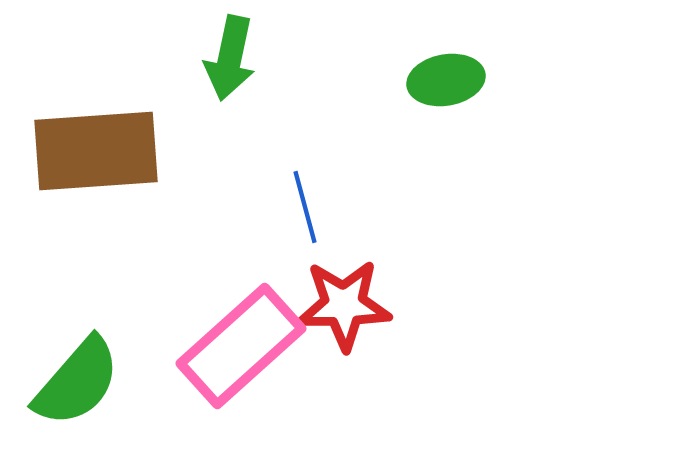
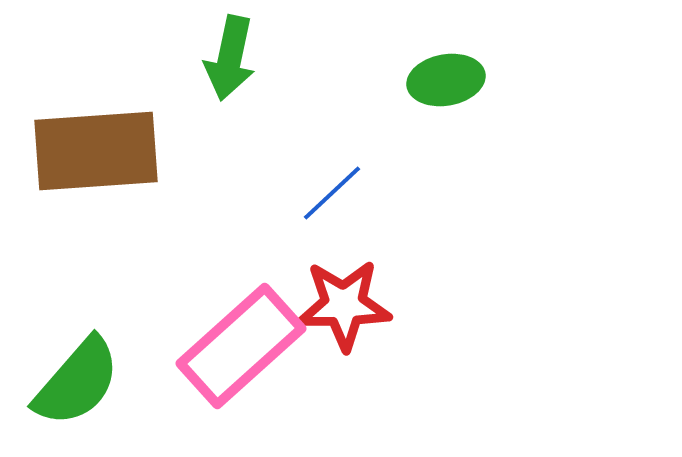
blue line: moved 27 px right, 14 px up; rotated 62 degrees clockwise
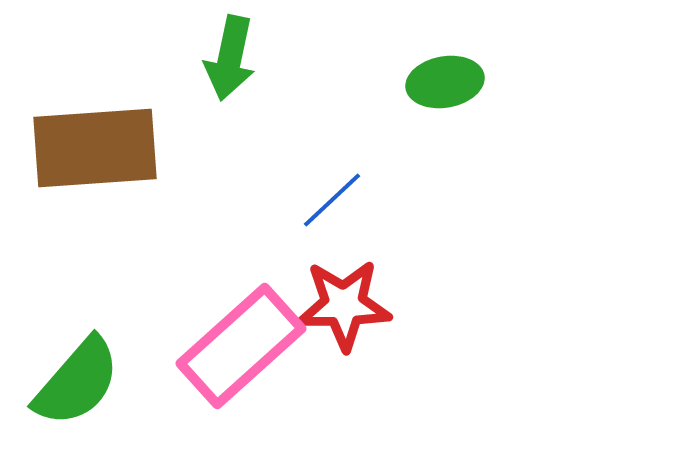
green ellipse: moved 1 px left, 2 px down
brown rectangle: moved 1 px left, 3 px up
blue line: moved 7 px down
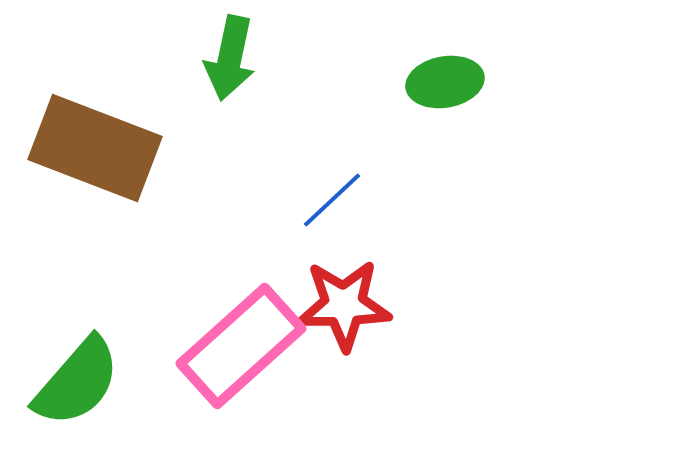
brown rectangle: rotated 25 degrees clockwise
